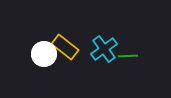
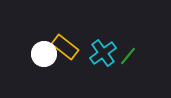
cyan cross: moved 1 px left, 4 px down
green line: rotated 48 degrees counterclockwise
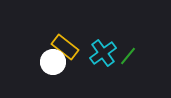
white circle: moved 9 px right, 8 px down
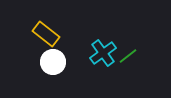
yellow rectangle: moved 19 px left, 13 px up
green line: rotated 12 degrees clockwise
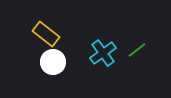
green line: moved 9 px right, 6 px up
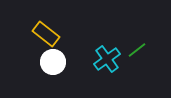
cyan cross: moved 4 px right, 6 px down
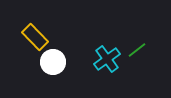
yellow rectangle: moved 11 px left, 3 px down; rotated 8 degrees clockwise
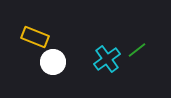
yellow rectangle: rotated 24 degrees counterclockwise
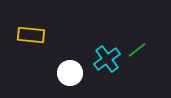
yellow rectangle: moved 4 px left, 2 px up; rotated 16 degrees counterclockwise
white circle: moved 17 px right, 11 px down
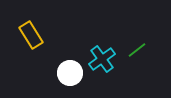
yellow rectangle: rotated 52 degrees clockwise
cyan cross: moved 5 px left
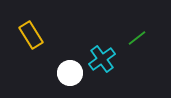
green line: moved 12 px up
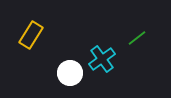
yellow rectangle: rotated 64 degrees clockwise
